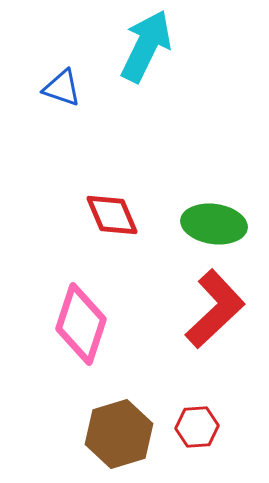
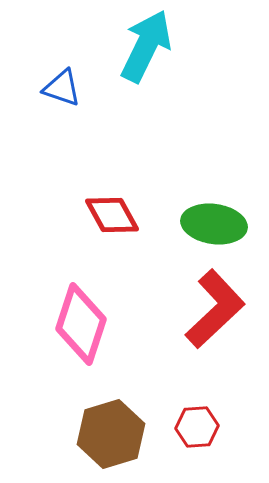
red diamond: rotated 6 degrees counterclockwise
brown hexagon: moved 8 px left
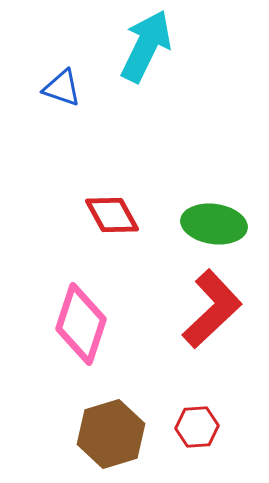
red L-shape: moved 3 px left
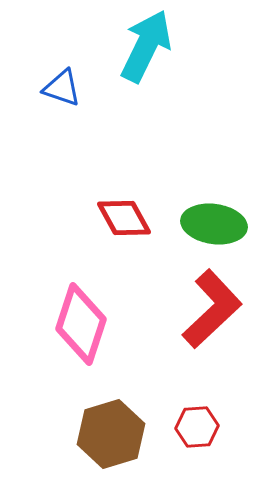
red diamond: moved 12 px right, 3 px down
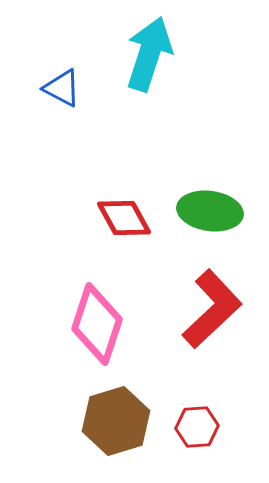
cyan arrow: moved 3 px right, 8 px down; rotated 8 degrees counterclockwise
blue triangle: rotated 9 degrees clockwise
green ellipse: moved 4 px left, 13 px up
pink diamond: moved 16 px right
brown hexagon: moved 5 px right, 13 px up
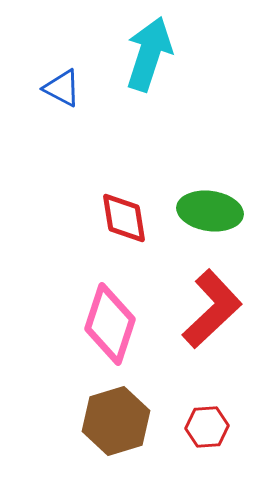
red diamond: rotated 20 degrees clockwise
pink diamond: moved 13 px right
red hexagon: moved 10 px right
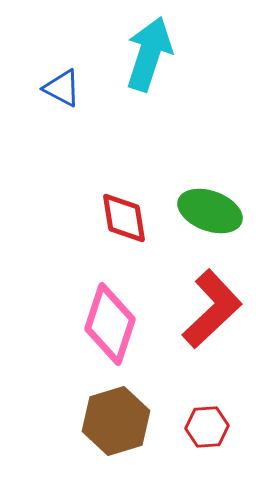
green ellipse: rotated 12 degrees clockwise
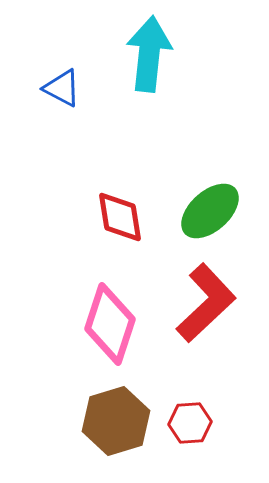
cyan arrow: rotated 12 degrees counterclockwise
green ellipse: rotated 62 degrees counterclockwise
red diamond: moved 4 px left, 1 px up
red L-shape: moved 6 px left, 6 px up
red hexagon: moved 17 px left, 4 px up
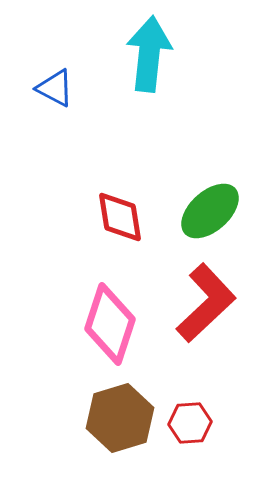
blue triangle: moved 7 px left
brown hexagon: moved 4 px right, 3 px up
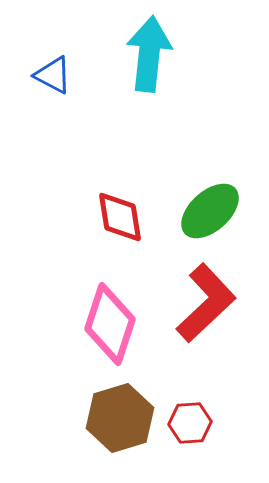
blue triangle: moved 2 px left, 13 px up
